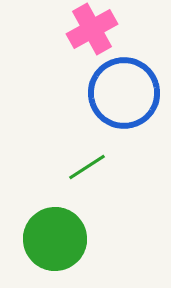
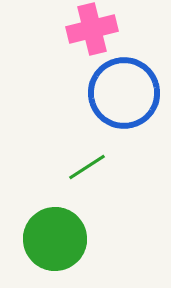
pink cross: rotated 15 degrees clockwise
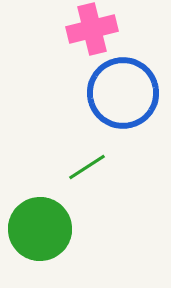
blue circle: moved 1 px left
green circle: moved 15 px left, 10 px up
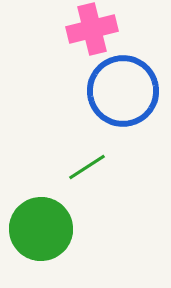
blue circle: moved 2 px up
green circle: moved 1 px right
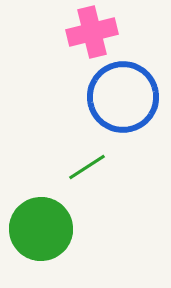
pink cross: moved 3 px down
blue circle: moved 6 px down
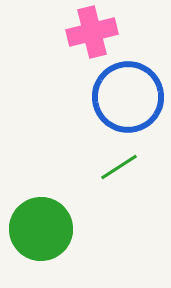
blue circle: moved 5 px right
green line: moved 32 px right
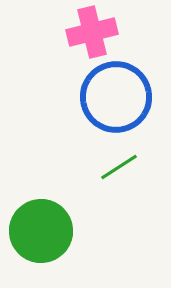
blue circle: moved 12 px left
green circle: moved 2 px down
